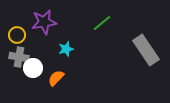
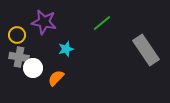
purple star: rotated 20 degrees clockwise
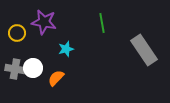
green line: rotated 60 degrees counterclockwise
yellow circle: moved 2 px up
gray rectangle: moved 2 px left
gray cross: moved 4 px left, 12 px down
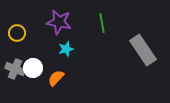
purple star: moved 15 px right
gray rectangle: moved 1 px left
gray cross: rotated 12 degrees clockwise
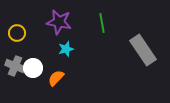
gray cross: moved 3 px up
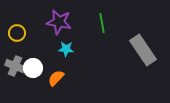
cyan star: rotated 21 degrees clockwise
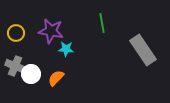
purple star: moved 8 px left, 9 px down
yellow circle: moved 1 px left
white circle: moved 2 px left, 6 px down
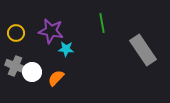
white circle: moved 1 px right, 2 px up
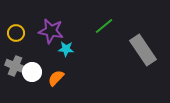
green line: moved 2 px right, 3 px down; rotated 60 degrees clockwise
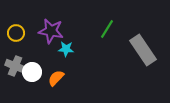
green line: moved 3 px right, 3 px down; rotated 18 degrees counterclockwise
